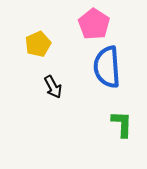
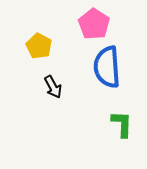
yellow pentagon: moved 1 px right, 2 px down; rotated 20 degrees counterclockwise
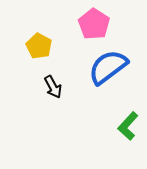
blue semicircle: moved 1 px right; rotated 57 degrees clockwise
green L-shape: moved 6 px right, 2 px down; rotated 140 degrees counterclockwise
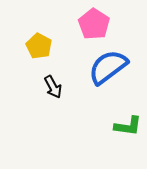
green L-shape: rotated 124 degrees counterclockwise
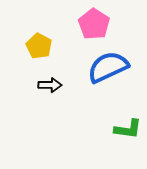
blue semicircle: rotated 12 degrees clockwise
black arrow: moved 3 px left, 2 px up; rotated 60 degrees counterclockwise
green L-shape: moved 3 px down
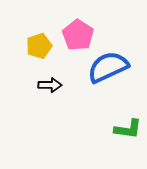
pink pentagon: moved 16 px left, 11 px down
yellow pentagon: rotated 25 degrees clockwise
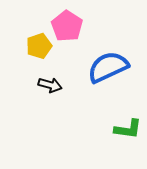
pink pentagon: moved 11 px left, 9 px up
black arrow: rotated 15 degrees clockwise
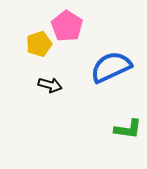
yellow pentagon: moved 2 px up
blue semicircle: moved 3 px right
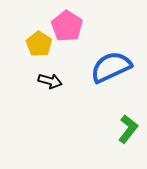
yellow pentagon: rotated 20 degrees counterclockwise
black arrow: moved 4 px up
green L-shape: rotated 60 degrees counterclockwise
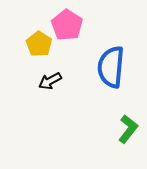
pink pentagon: moved 1 px up
blue semicircle: rotated 60 degrees counterclockwise
black arrow: rotated 135 degrees clockwise
